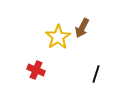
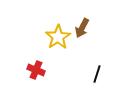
black line: moved 1 px right
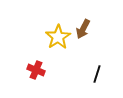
brown arrow: moved 1 px right, 1 px down
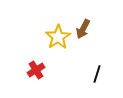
red cross: rotated 36 degrees clockwise
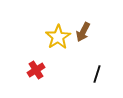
brown arrow: moved 3 px down
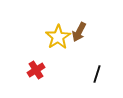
brown arrow: moved 4 px left
